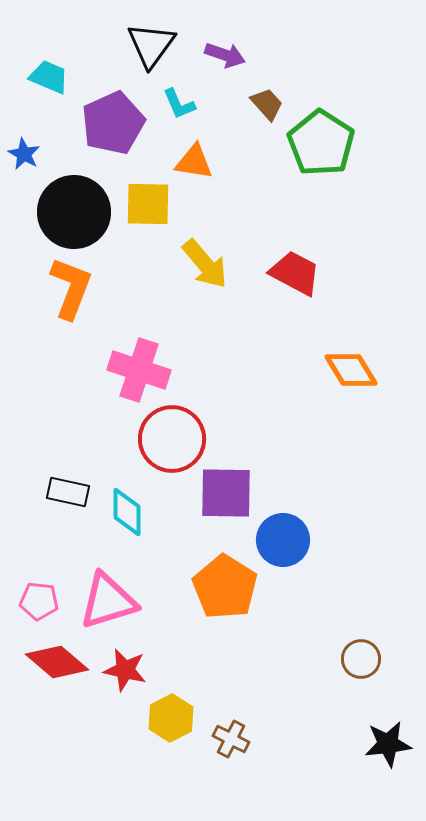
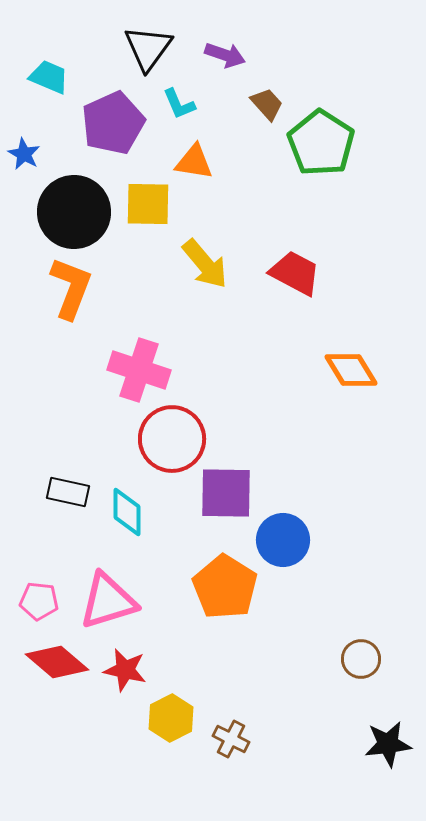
black triangle: moved 3 px left, 3 px down
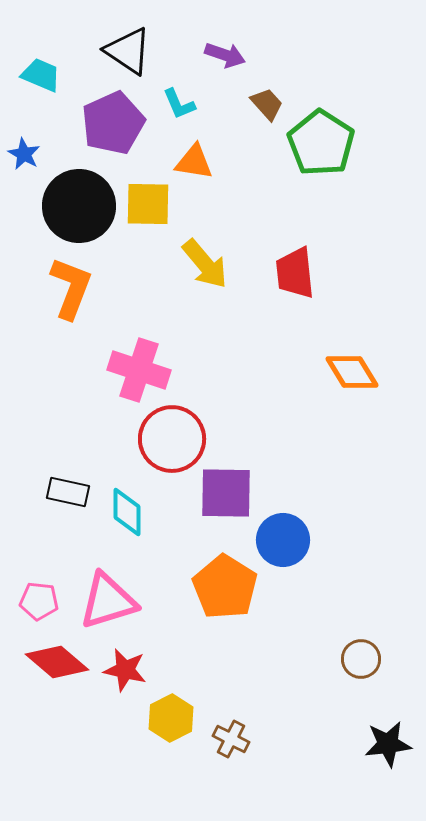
black triangle: moved 20 px left, 3 px down; rotated 32 degrees counterclockwise
cyan trapezoid: moved 8 px left, 2 px up
black circle: moved 5 px right, 6 px up
red trapezoid: rotated 124 degrees counterclockwise
orange diamond: moved 1 px right, 2 px down
